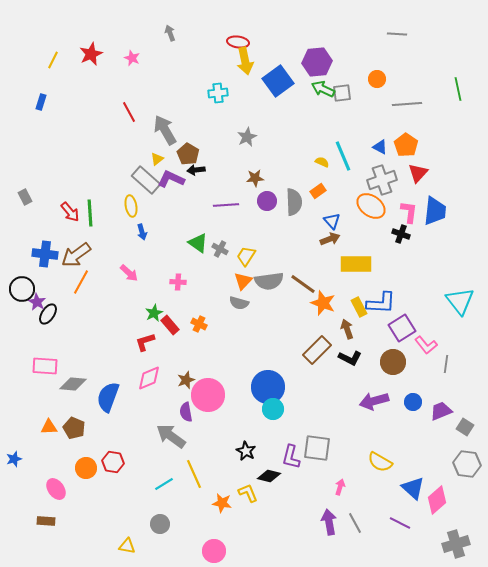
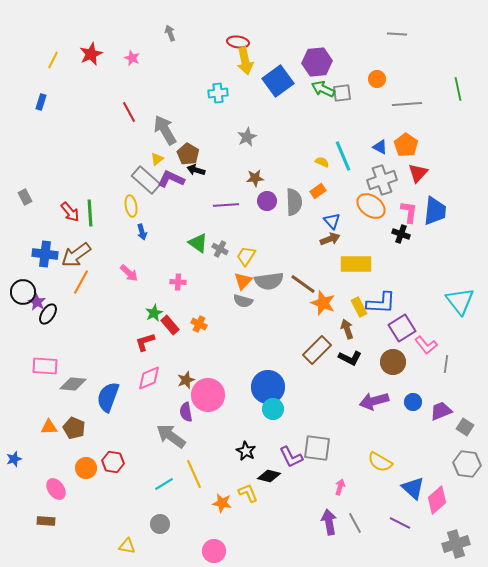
black arrow at (196, 170): rotated 24 degrees clockwise
black circle at (22, 289): moved 1 px right, 3 px down
gray semicircle at (239, 303): moved 4 px right, 2 px up
purple L-shape at (291, 457): rotated 40 degrees counterclockwise
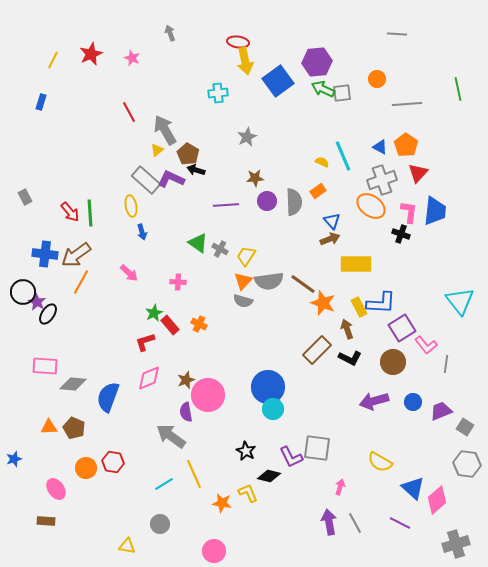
yellow triangle at (157, 159): moved 9 px up
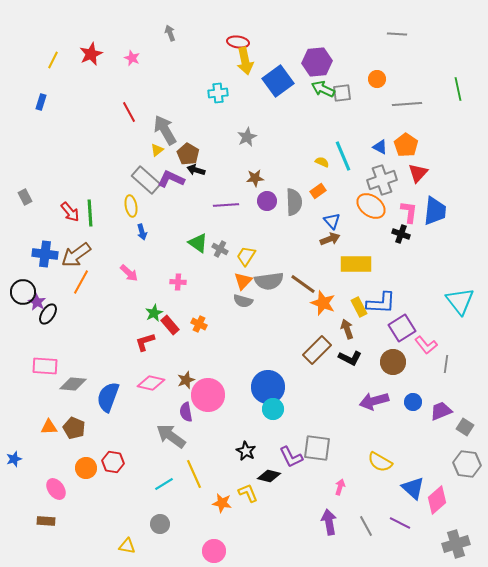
pink diamond at (149, 378): moved 2 px right, 5 px down; rotated 36 degrees clockwise
gray line at (355, 523): moved 11 px right, 3 px down
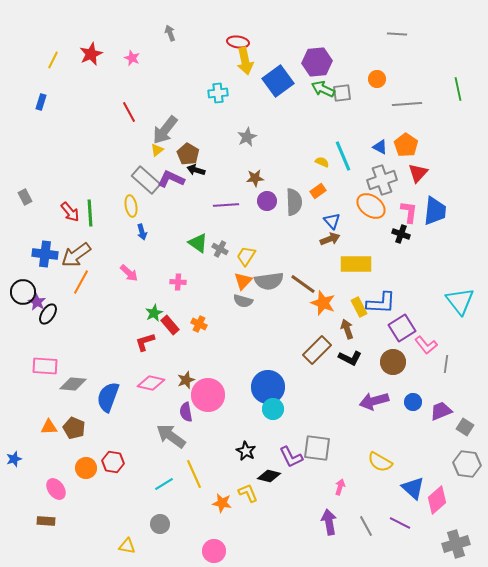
gray arrow at (165, 130): rotated 112 degrees counterclockwise
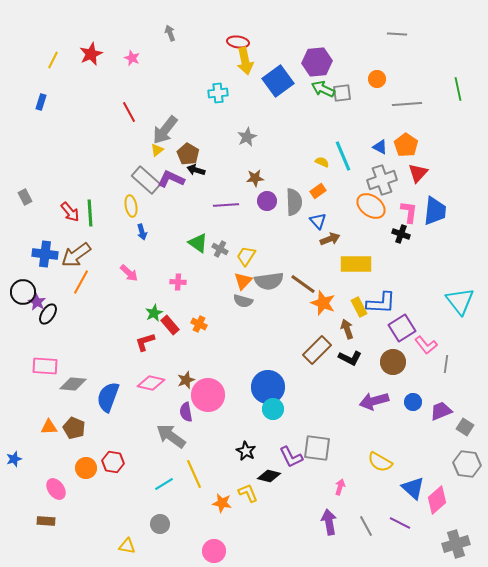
blue triangle at (332, 221): moved 14 px left
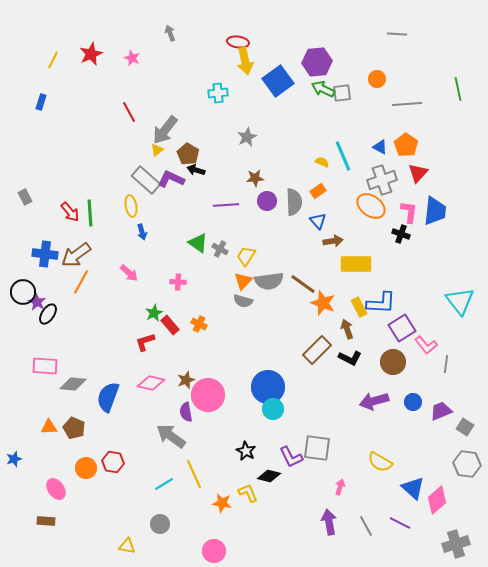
brown arrow at (330, 239): moved 3 px right, 2 px down; rotated 12 degrees clockwise
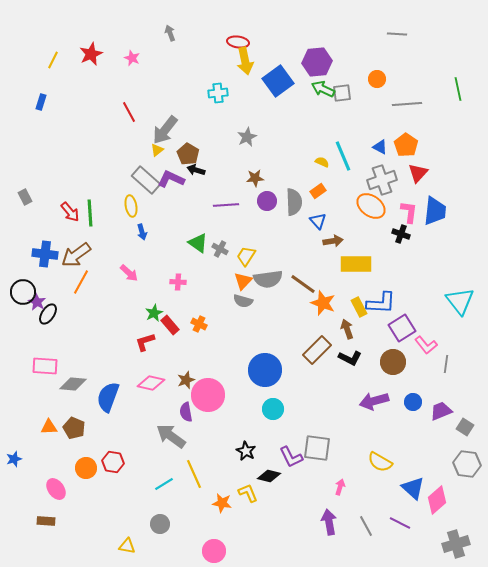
gray semicircle at (269, 281): moved 1 px left, 2 px up
blue circle at (268, 387): moved 3 px left, 17 px up
